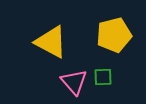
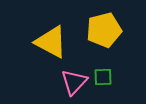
yellow pentagon: moved 10 px left, 5 px up
pink triangle: rotated 24 degrees clockwise
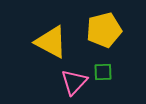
green square: moved 5 px up
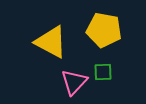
yellow pentagon: rotated 24 degrees clockwise
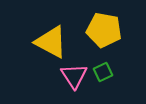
green square: rotated 24 degrees counterclockwise
pink triangle: moved 6 px up; rotated 16 degrees counterclockwise
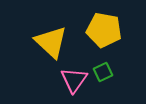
yellow triangle: rotated 15 degrees clockwise
pink triangle: moved 4 px down; rotated 8 degrees clockwise
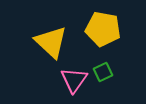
yellow pentagon: moved 1 px left, 1 px up
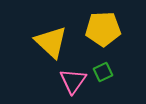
yellow pentagon: rotated 12 degrees counterclockwise
pink triangle: moved 1 px left, 1 px down
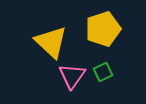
yellow pentagon: rotated 16 degrees counterclockwise
pink triangle: moved 1 px left, 5 px up
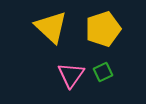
yellow triangle: moved 15 px up
pink triangle: moved 1 px left, 1 px up
